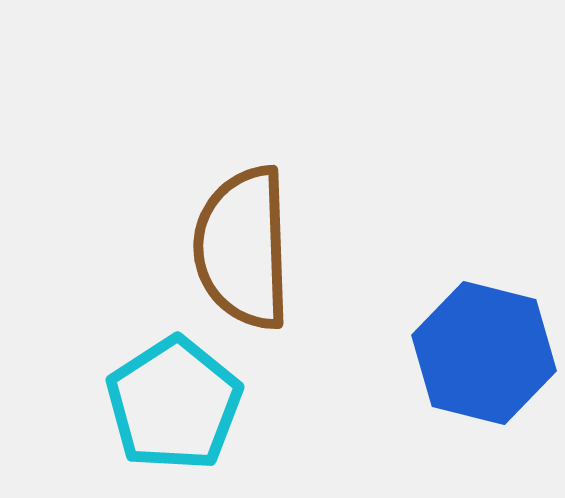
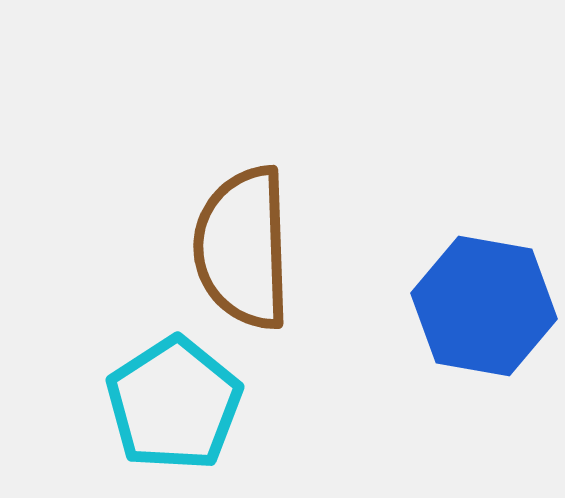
blue hexagon: moved 47 px up; rotated 4 degrees counterclockwise
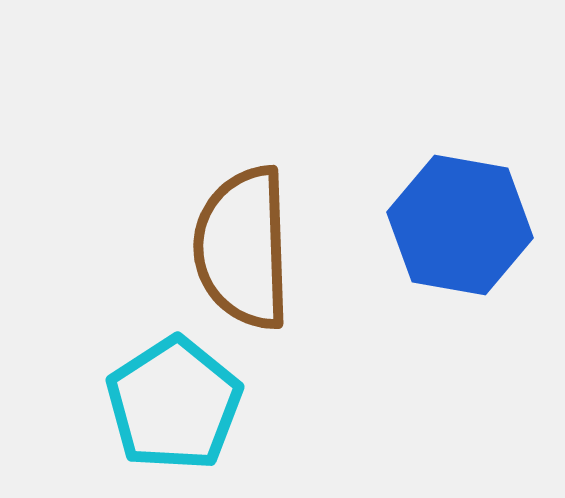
blue hexagon: moved 24 px left, 81 px up
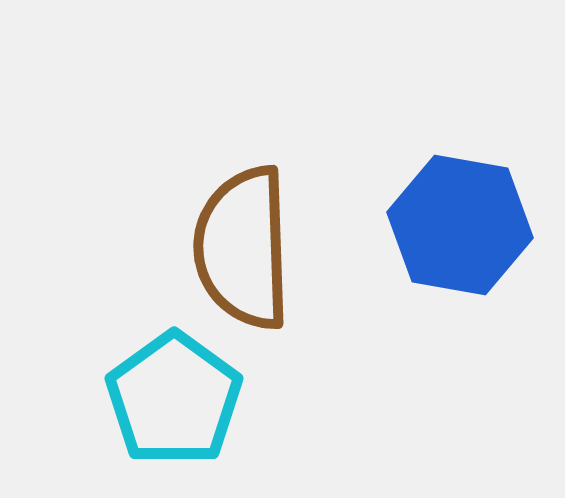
cyan pentagon: moved 5 px up; rotated 3 degrees counterclockwise
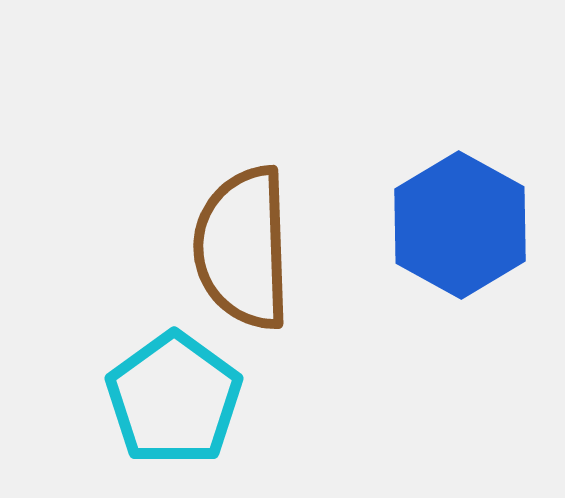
blue hexagon: rotated 19 degrees clockwise
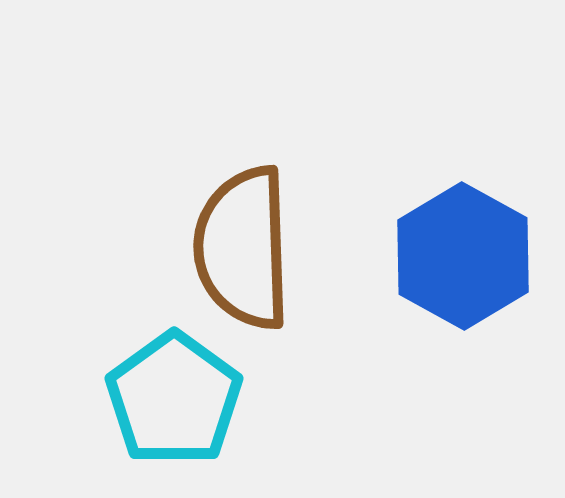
blue hexagon: moved 3 px right, 31 px down
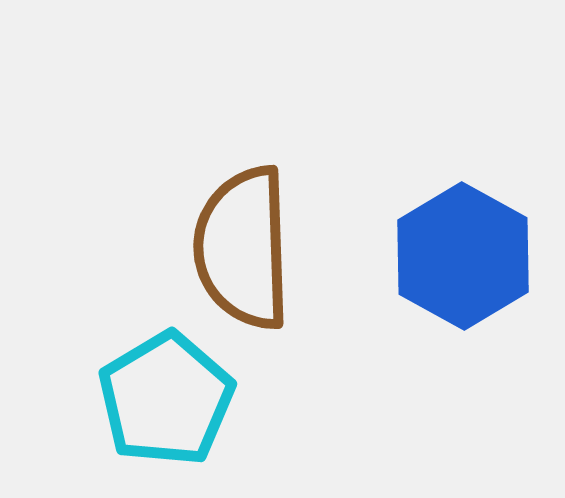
cyan pentagon: moved 8 px left; rotated 5 degrees clockwise
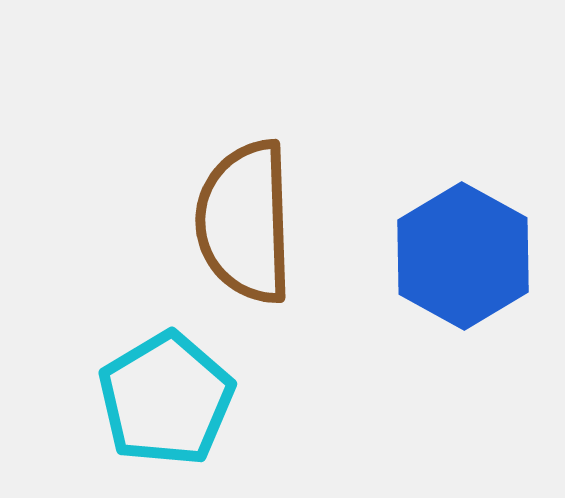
brown semicircle: moved 2 px right, 26 px up
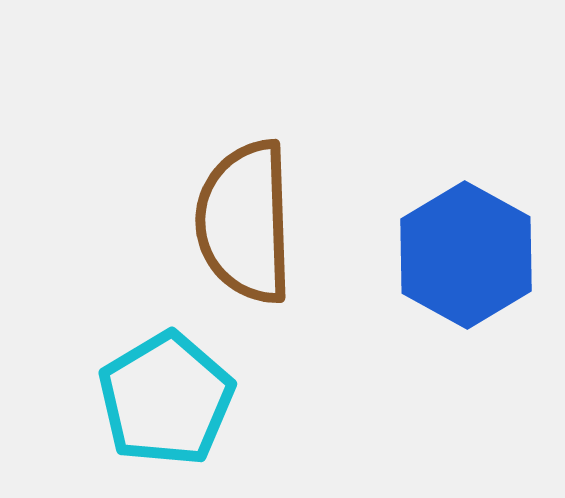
blue hexagon: moved 3 px right, 1 px up
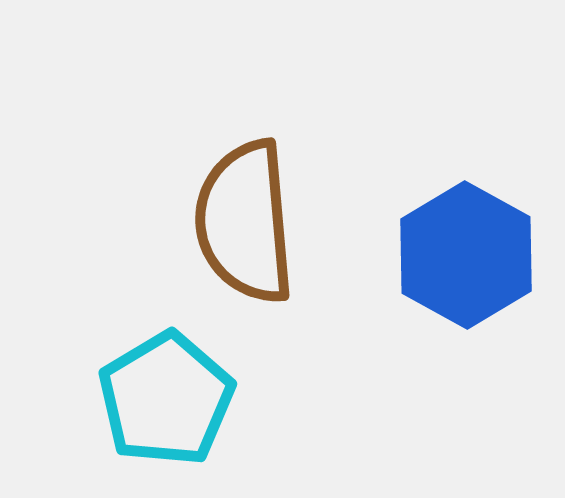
brown semicircle: rotated 3 degrees counterclockwise
